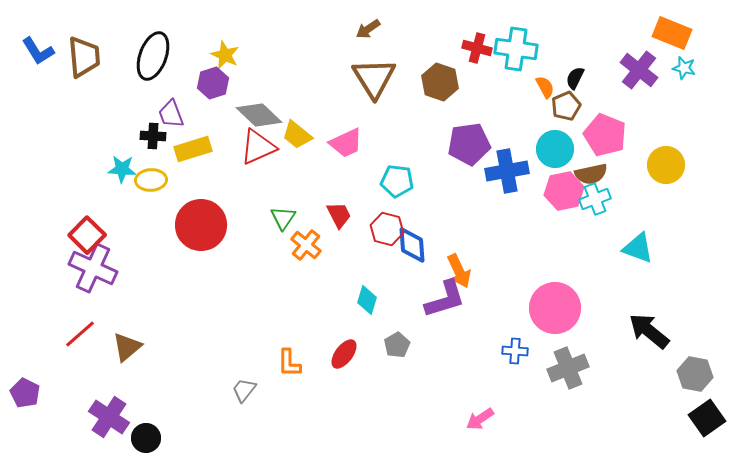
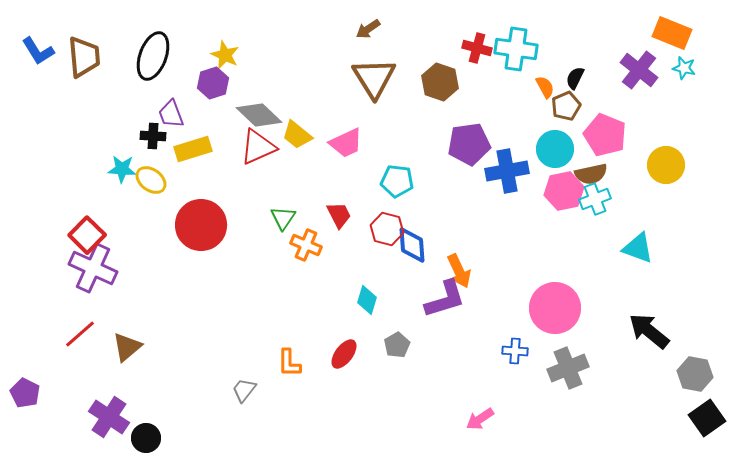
yellow ellipse at (151, 180): rotated 40 degrees clockwise
orange cross at (306, 245): rotated 16 degrees counterclockwise
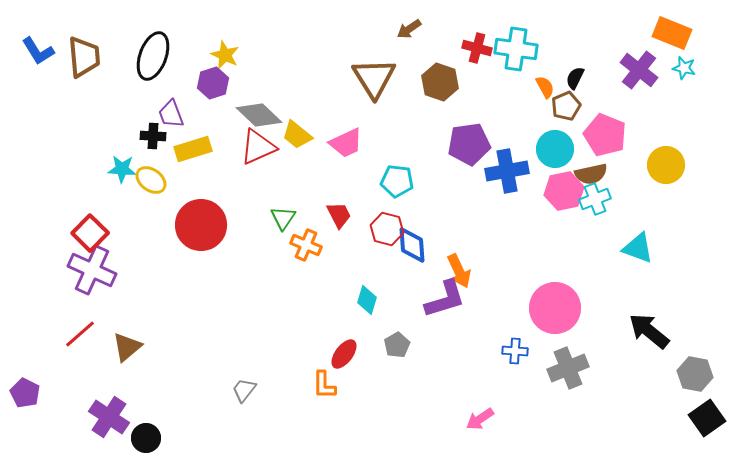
brown arrow at (368, 29): moved 41 px right
red square at (87, 235): moved 3 px right, 2 px up
purple cross at (93, 268): moved 1 px left, 2 px down
orange L-shape at (289, 363): moved 35 px right, 22 px down
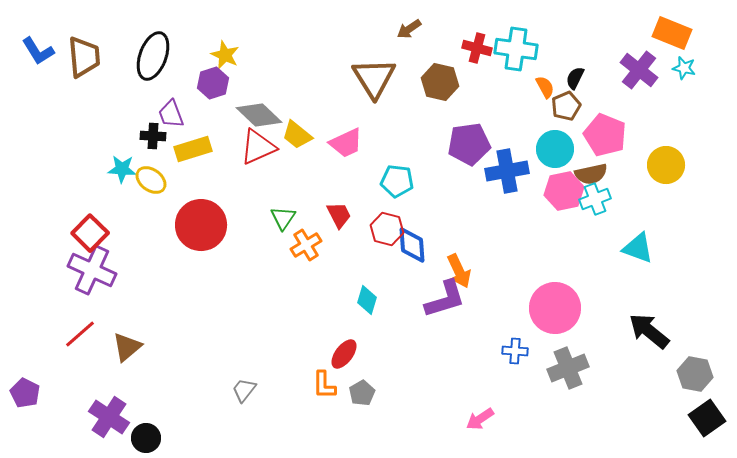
brown hexagon at (440, 82): rotated 6 degrees counterclockwise
orange cross at (306, 245): rotated 36 degrees clockwise
gray pentagon at (397, 345): moved 35 px left, 48 px down
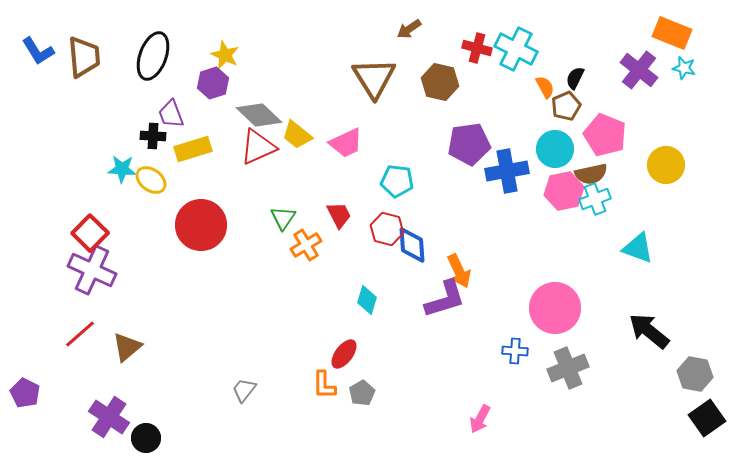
cyan cross at (516, 49): rotated 18 degrees clockwise
pink arrow at (480, 419): rotated 28 degrees counterclockwise
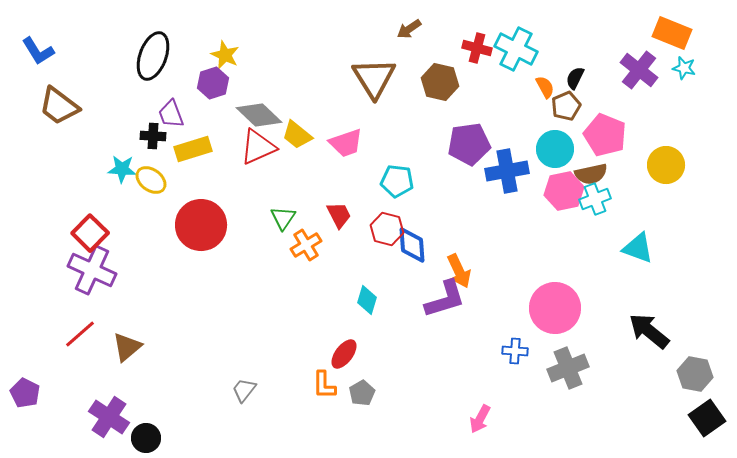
brown trapezoid at (84, 57): moved 25 px left, 49 px down; rotated 132 degrees clockwise
pink trapezoid at (346, 143): rotated 6 degrees clockwise
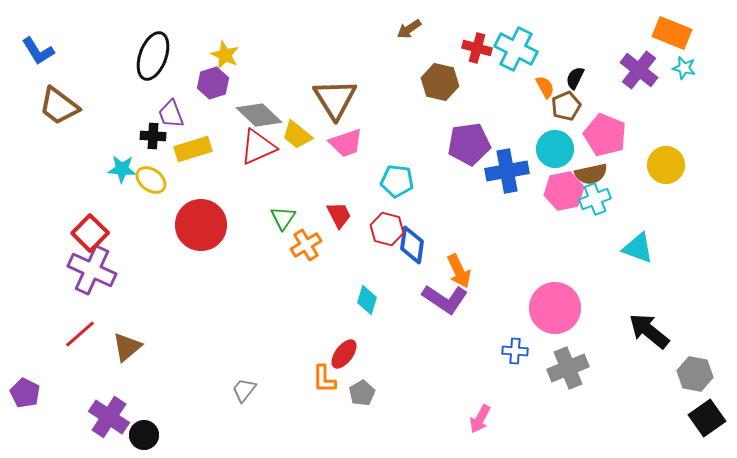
brown triangle at (374, 78): moved 39 px left, 21 px down
blue diamond at (412, 245): rotated 12 degrees clockwise
purple L-shape at (445, 299): rotated 51 degrees clockwise
orange L-shape at (324, 385): moved 6 px up
black circle at (146, 438): moved 2 px left, 3 px up
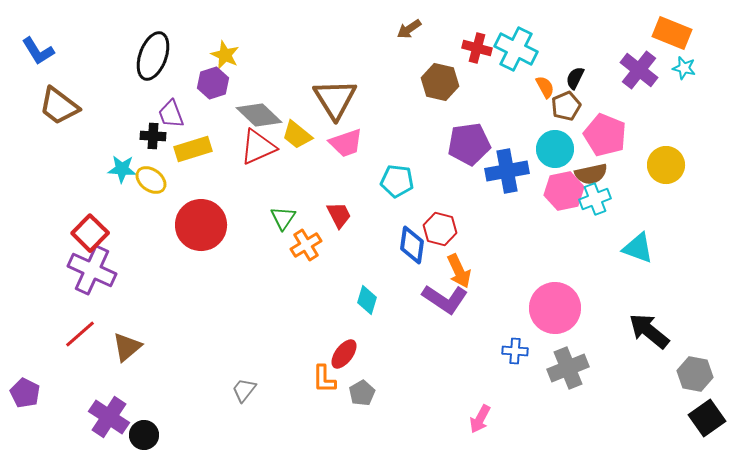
red hexagon at (387, 229): moved 53 px right
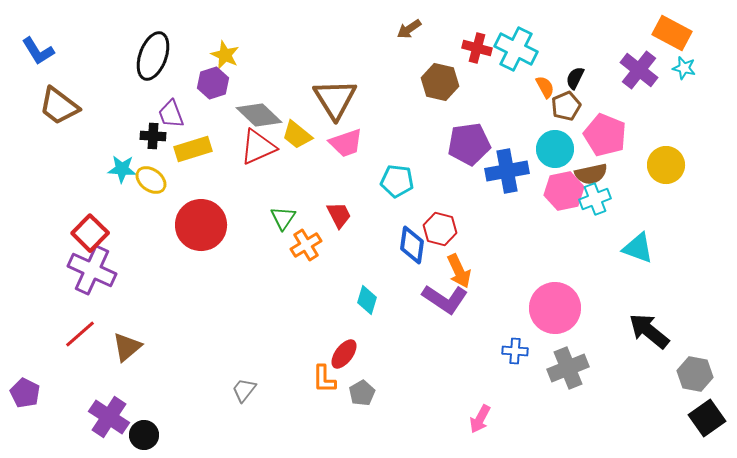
orange rectangle at (672, 33): rotated 6 degrees clockwise
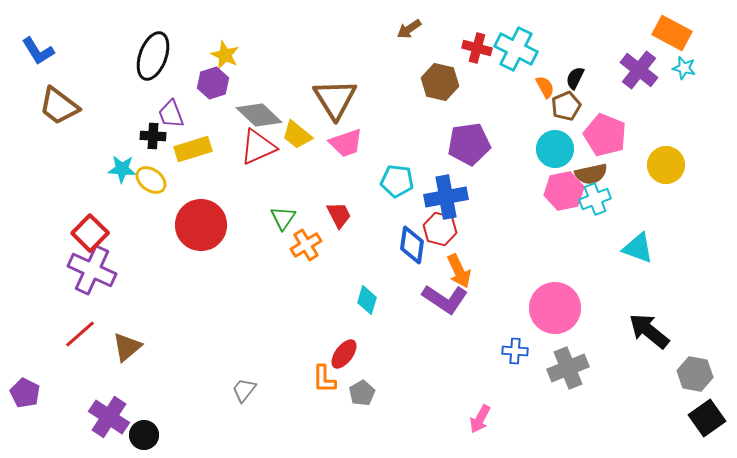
blue cross at (507, 171): moved 61 px left, 26 px down
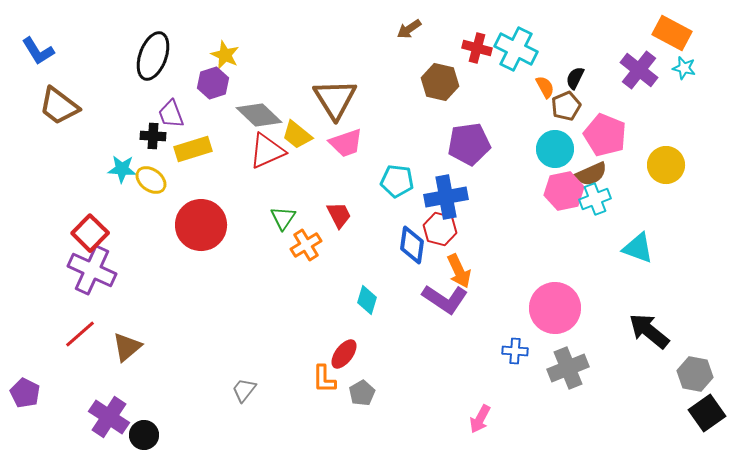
red triangle at (258, 147): moved 9 px right, 4 px down
brown semicircle at (591, 174): rotated 12 degrees counterclockwise
black square at (707, 418): moved 5 px up
